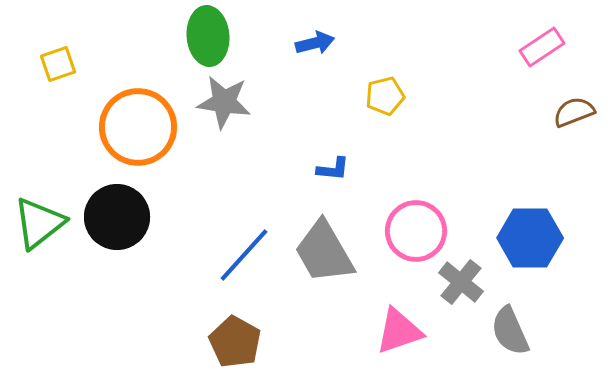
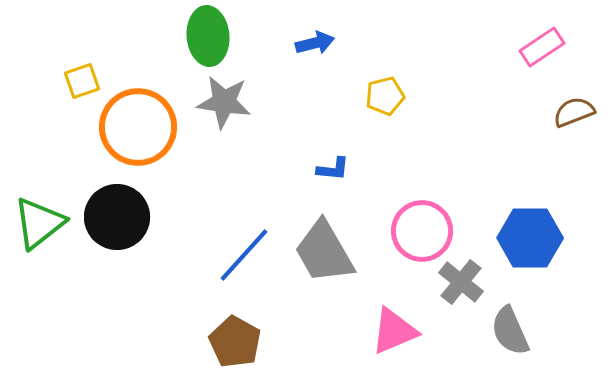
yellow square: moved 24 px right, 17 px down
pink circle: moved 6 px right
pink triangle: moved 5 px left; rotated 4 degrees counterclockwise
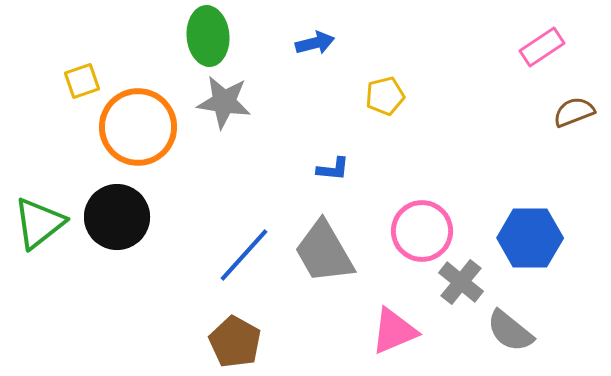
gray semicircle: rotated 27 degrees counterclockwise
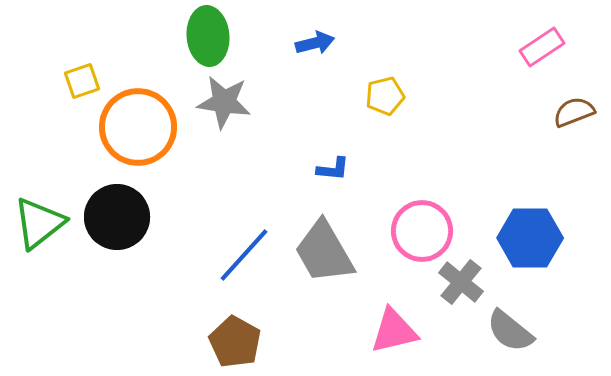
pink triangle: rotated 10 degrees clockwise
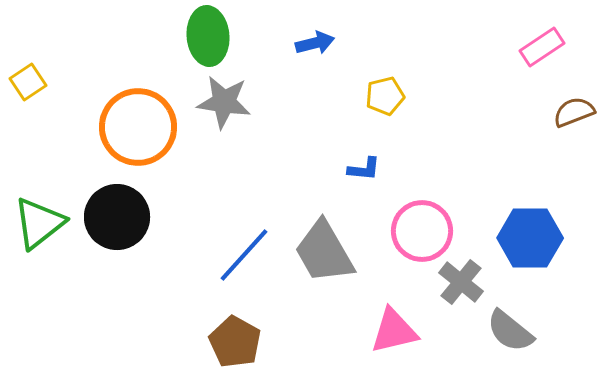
yellow square: moved 54 px left, 1 px down; rotated 15 degrees counterclockwise
blue L-shape: moved 31 px right
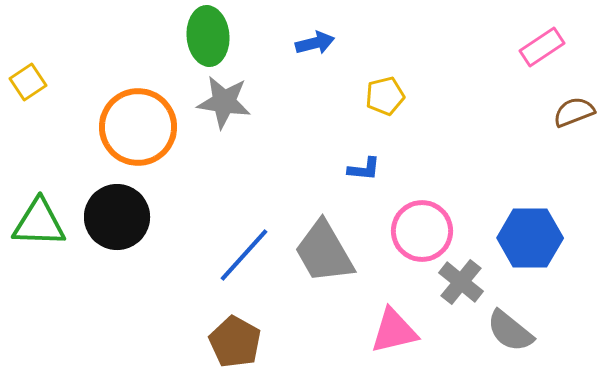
green triangle: rotated 40 degrees clockwise
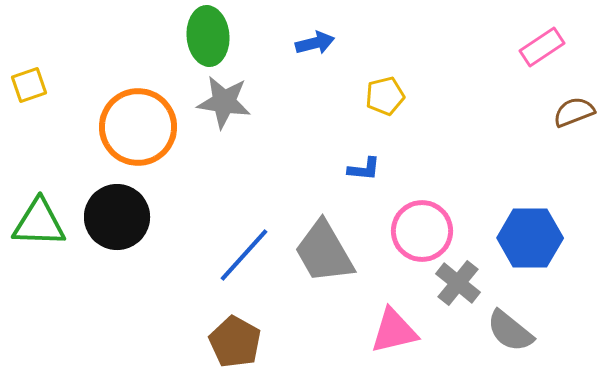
yellow square: moved 1 px right, 3 px down; rotated 15 degrees clockwise
gray cross: moved 3 px left, 1 px down
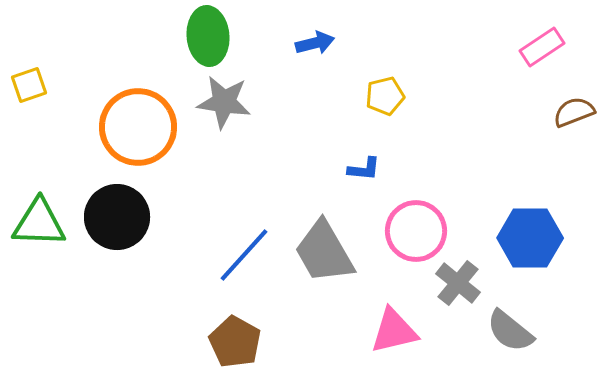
pink circle: moved 6 px left
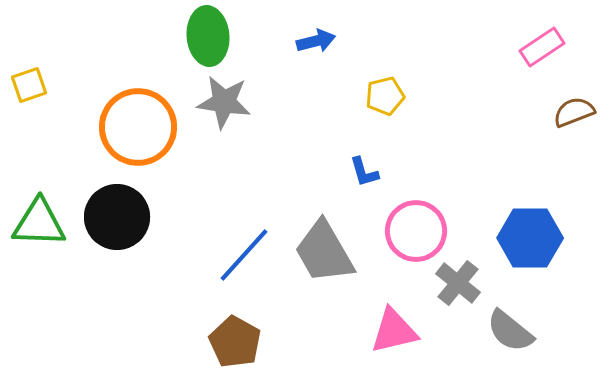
blue arrow: moved 1 px right, 2 px up
blue L-shape: moved 3 px down; rotated 68 degrees clockwise
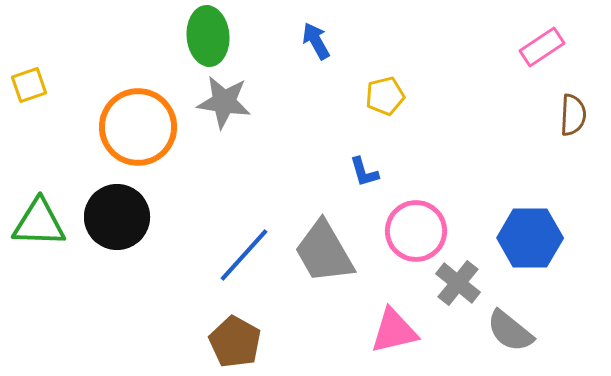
blue arrow: rotated 105 degrees counterclockwise
brown semicircle: moved 1 px left, 3 px down; rotated 114 degrees clockwise
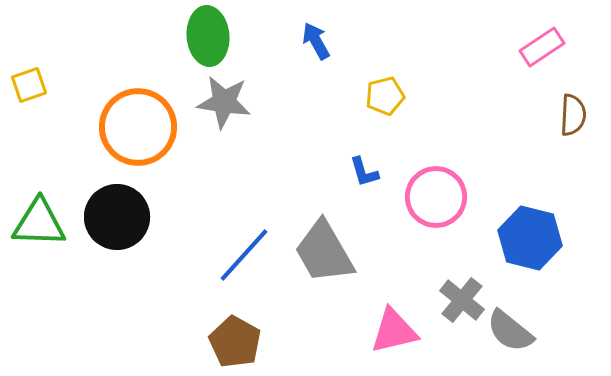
pink circle: moved 20 px right, 34 px up
blue hexagon: rotated 14 degrees clockwise
gray cross: moved 4 px right, 17 px down
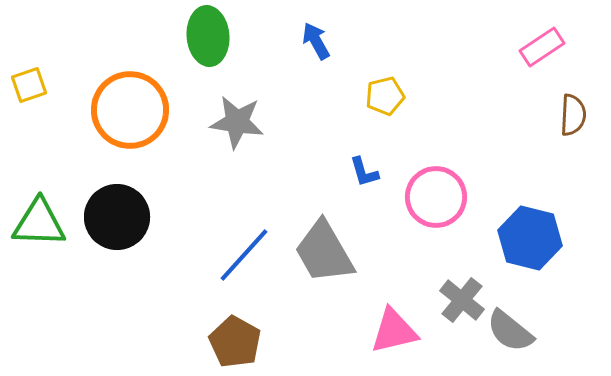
gray star: moved 13 px right, 20 px down
orange circle: moved 8 px left, 17 px up
